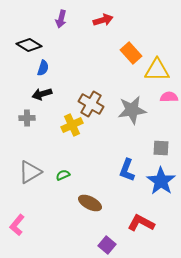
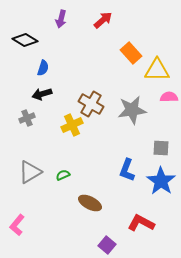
red arrow: rotated 24 degrees counterclockwise
black diamond: moved 4 px left, 5 px up
gray cross: rotated 21 degrees counterclockwise
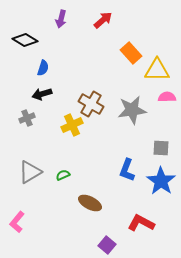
pink semicircle: moved 2 px left
pink L-shape: moved 3 px up
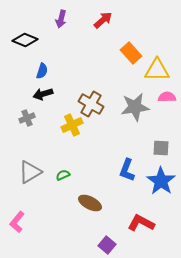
black diamond: rotated 10 degrees counterclockwise
blue semicircle: moved 1 px left, 3 px down
black arrow: moved 1 px right
gray star: moved 3 px right, 3 px up
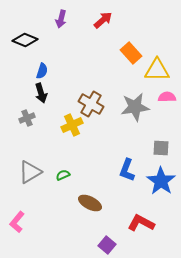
black arrow: moved 2 px left, 1 px up; rotated 90 degrees counterclockwise
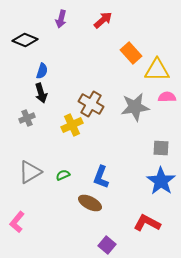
blue L-shape: moved 26 px left, 7 px down
red L-shape: moved 6 px right
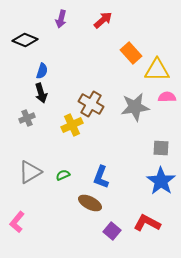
purple square: moved 5 px right, 14 px up
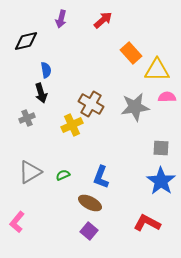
black diamond: moved 1 px right, 1 px down; rotated 35 degrees counterclockwise
blue semicircle: moved 4 px right, 1 px up; rotated 28 degrees counterclockwise
purple square: moved 23 px left
